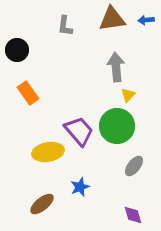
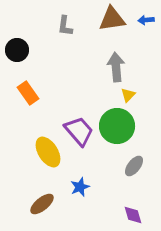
yellow ellipse: rotated 68 degrees clockwise
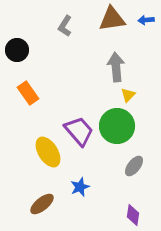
gray L-shape: rotated 25 degrees clockwise
purple diamond: rotated 25 degrees clockwise
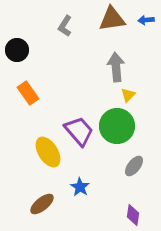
blue star: rotated 18 degrees counterclockwise
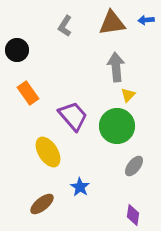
brown triangle: moved 4 px down
purple trapezoid: moved 6 px left, 15 px up
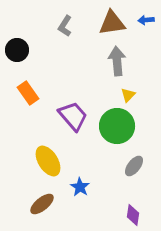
gray arrow: moved 1 px right, 6 px up
yellow ellipse: moved 9 px down
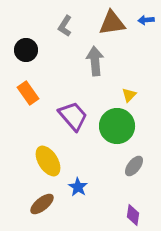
black circle: moved 9 px right
gray arrow: moved 22 px left
yellow triangle: moved 1 px right
blue star: moved 2 px left
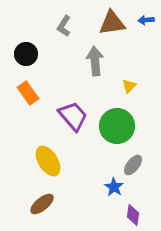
gray L-shape: moved 1 px left
black circle: moved 4 px down
yellow triangle: moved 9 px up
gray ellipse: moved 1 px left, 1 px up
blue star: moved 36 px right
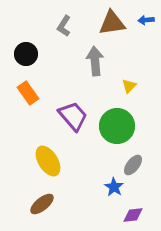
purple diamond: rotated 75 degrees clockwise
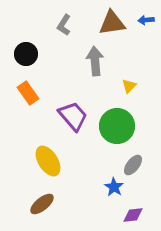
gray L-shape: moved 1 px up
